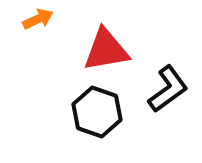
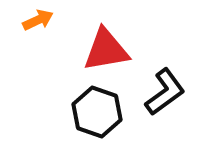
orange arrow: moved 1 px down
black L-shape: moved 3 px left, 3 px down
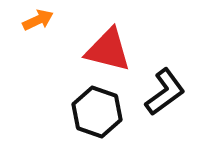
red triangle: moved 2 px right; rotated 24 degrees clockwise
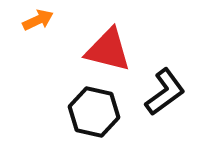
black hexagon: moved 3 px left; rotated 6 degrees counterclockwise
